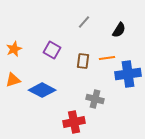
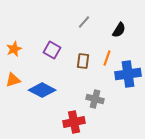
orange line: rotated 63 degrees counterclockwise
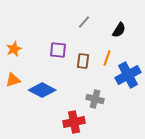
purple square: moved 6 px right; rotated 24 degrees counterclockwise
blue cross: moved 1 px down; rotated 20 degrees counterclockwise
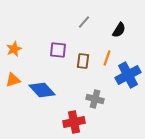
blue diamond: rotated 20 degrees clockwise
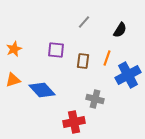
black semicircle: moved 1 px right
purple square: moved 2 px left
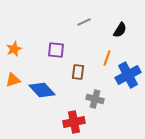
gray line: rotated 24 degrees clockwise
brown rectangle: moved 5 px left, 11 px down
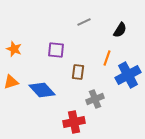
orange star: rotated 28 degrees counterclockwise
orange triangle: moved 2 px left, 2 px down
gray cross: rotated 36 degrees counterclockwise
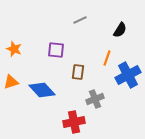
gray line: moved 4 px left, 2 px up
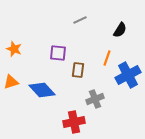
purple square: moved 2 px right, 3 px down
brown rectangle: moved 2 px up
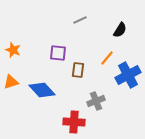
orange star: moved 1 px left, 1 px down
orange line: rotated 21 degrees clockwise
gray cross: moved 1 px right, 2 px down
red cross: rotated 15 degrees clockwise
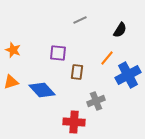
brown rectangle: moved 1 px left, 2 px down
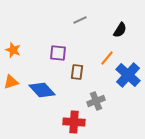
blue cross: rotated 20 degrees counterclockwise
